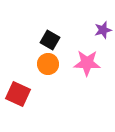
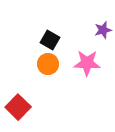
red square: moved 13 px down; rotated 20 degrees clockwise
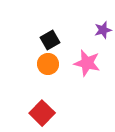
black square: rotated 30 degrees clockwise
pink star: rotated 12 degrees clockwise
red square: moved 24 px right, 6 px down
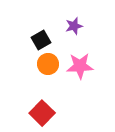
purple star: moved 29 px left, 4 px up
black square: moved 9 px left
pink star: moved 7 px left, 3 px down; rotated 16 degrees counterclockwise
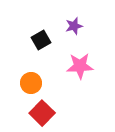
orange circle: moved 17 px left, 19 px down
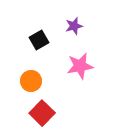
black square: moved 2 px left
pink star: rotated 8 degrees counterclockwise
orange circle: moved 2 px up
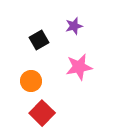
pink star: moved 1 px left, 1 px down
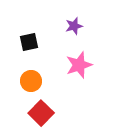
black square: moved 10 px left, 2 px down; rotated 18 degrees clockwise
pink star: moved 2 px up; rotated 8 degrees counterclockwise
red square: moved 1 px left
